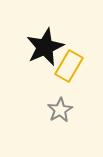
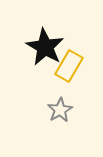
black star: rotated 18 degrees counterclockwise
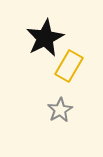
black star: moved 9 px up; rotated 15 degrees clockwise
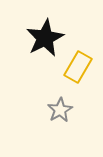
yellow rectangle: moved 9 px right, 1 px down
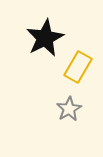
gray star: moved 9 px right, 1 px up
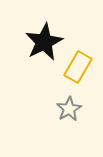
black star: moved 1 px left, 4 px down
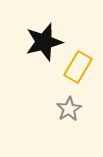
black star: rotated 12 degrees clockwise
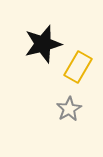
black star: moved 1 px left, 2 px down
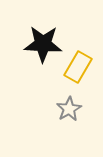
black star: rotated 18 degrees clockwise
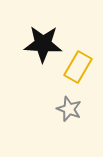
gray star: rotated 20 degrees counterclockwise
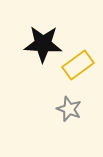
yellow rectangle: moved 2 px up; rotated 24 degrees clockwise
